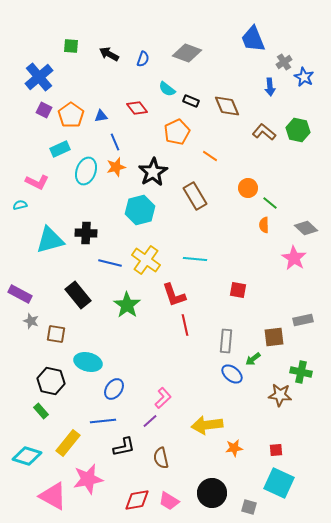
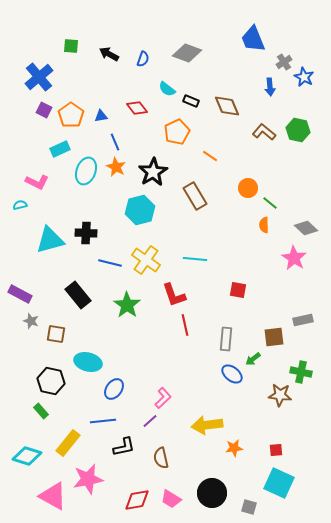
orange star at (116, 167): rotated 30 degrees counterclockwise
gray rectangle at (226, 341): moved 2 px up
pink trapezoid at (169, 501): moved 2 px right, 2 px up
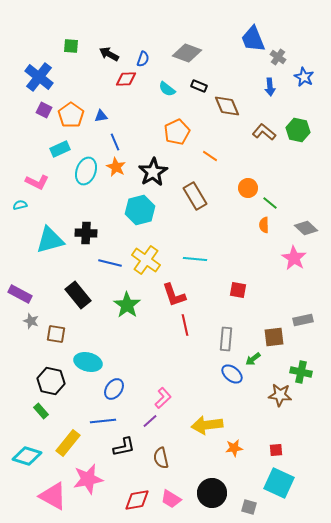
gray cross at (284, 62): moved 6 px left, 5 px up; rotated 21 degrees counterclockwise
blue cross at (39, 77): rotated 12 degrees counterclockwise
black rectangle at (191, 101): moved 8 px right, 15 px up
red diamond at (137, 108): moved 11 px left, 29 px up; rotated 55 degrees counterclockwise
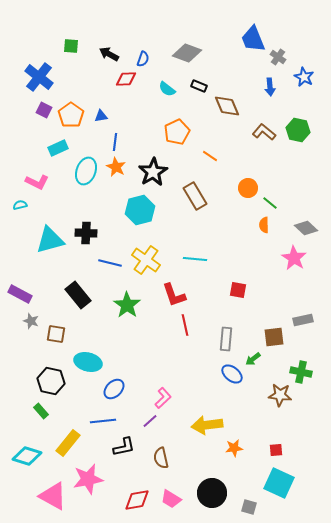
blue line at (115, 142): rotated 30 degrees clockwise
cyan rectangle at (60, 149): moved 2 px left, 1 px up
blue ellipse at (114, 389): rotated 10 degrees clockwise
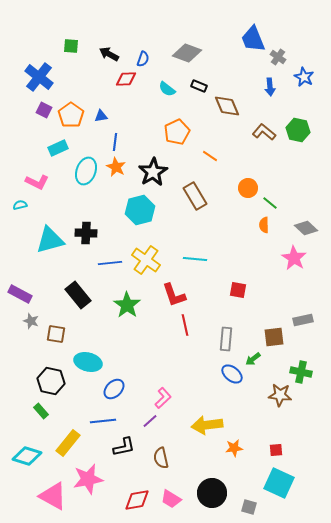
blue line at (110, 263): rotated 20 degrees counterclockwise
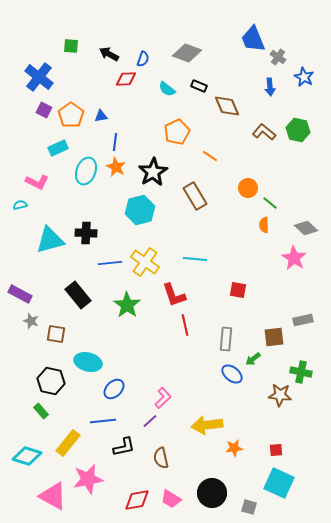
yellow cross at (146, 260): moved 1 px left, 2 px down
